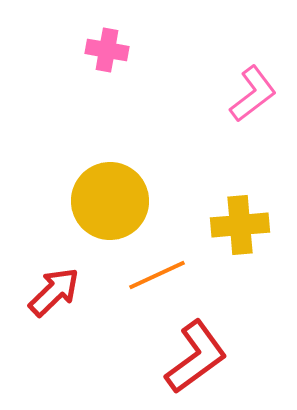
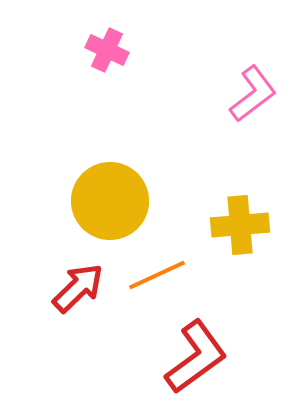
pink cross: rotated 15 degrees clockwise
red arrow: moved 24 px right, 4 px up
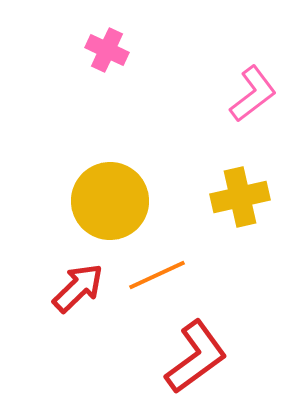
yellow cross: moved 28 px up; rotated 8 degrees counterclockwise
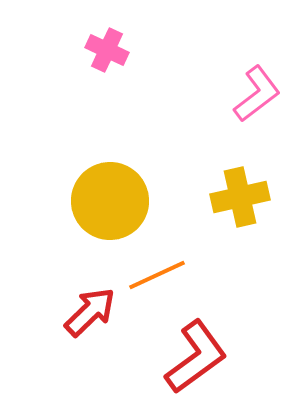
pink L-shape: moved 4 px right
red arrow: moved 12 px right, 24 px down
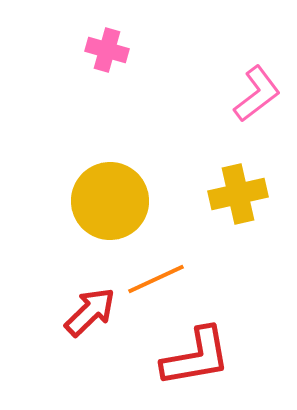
pink cross: rotated 9 degrees counterclockwise
yellow cross: moved 2 px left, 3 px up
orange line: moved 1 px left, 4 px down
red L-shape: rotated 26 degrees clockwise
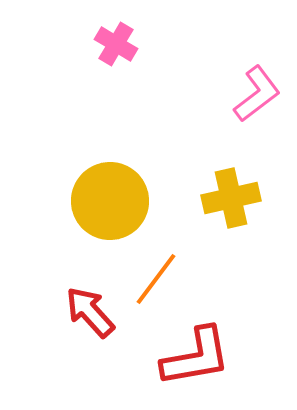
pink cross: moved 9 px right, 6 px up; rotated 15 degrees clockwise
yellow cross: moved 7 px left, 4 px down
orange line: rotated 28 degrees counterclockwise
red arrow: rotated 88 degrees counterclockwise
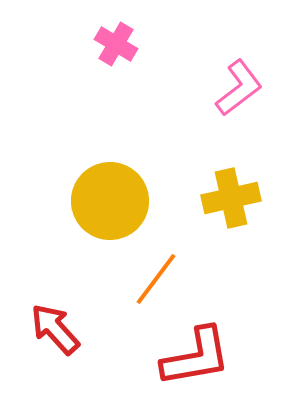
pink L-shape: moved 18 px left, 6 px up
red arrow: moved 35 px left, 17 px down
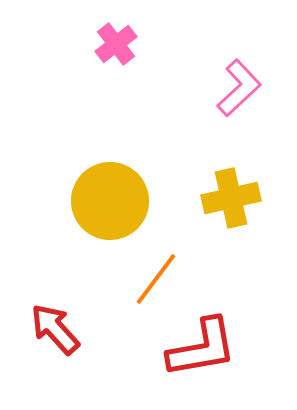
pink cross: rotated 21 degrees clockwise
pink L-shape: rotated 6 degrees counterclockwise
red L-shape: moved 6 px right, 9 px up
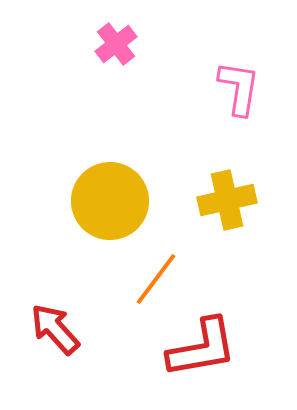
pink L-shape: rotated 38 degrees counterclockwise
yellow cross: moved 4 px left, 2 px down
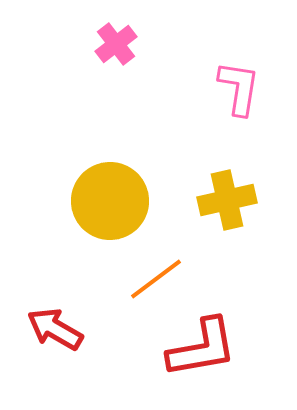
orange line: rotated 16 degrees clockwise
red arrow: rotated 18 degrees counterclockwise
